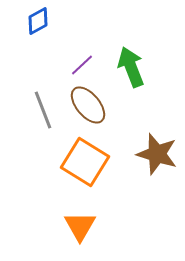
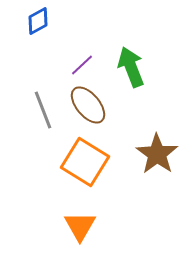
brown star: rotated 18 degrees clockwise
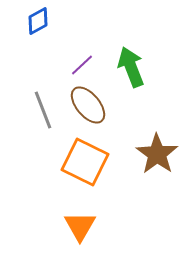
orange square: rotated 6 degrees counterclockwise
